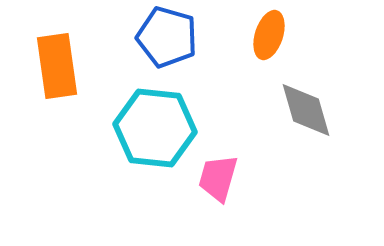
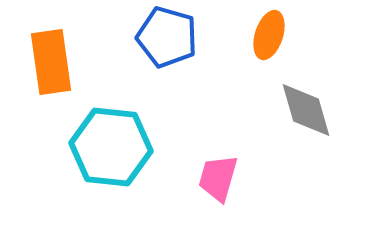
orange rectangle: moved 6 px left, 4 px up
cyan hexagon: moved 44 px left, 19 px down
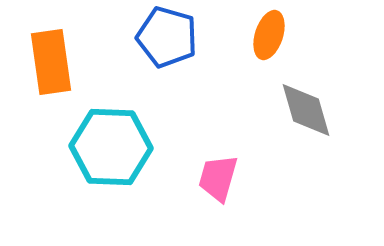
cyan hexagon: rotated 4 degrees counterclockwise
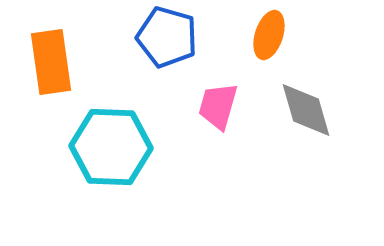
pink trapezoid: moved 72 px up
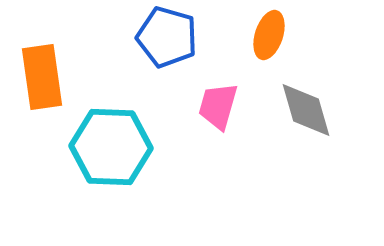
orange rectangle: moved 9 px left, 15 px down
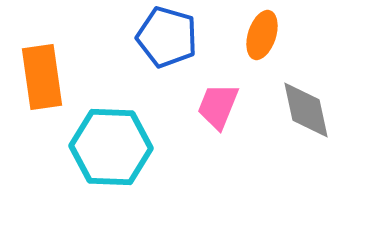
orange ellipse: moved 7 px left
pink trapezoid: rotated 6 degrees clockwise
gray diamond: rotated 4 degrees clockwise
